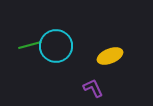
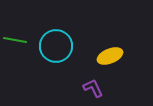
green line: moved 15 px left, 5 px up; rotated 25 degrees clockwise
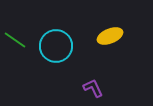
green line: rotated 25 degrees clockwise
yellow ellipse: moved 20 px up
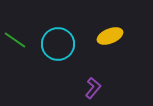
cyan circle: moved 2 px right, 2 px up
purple L-shape: rotated 65 degrees clockwise
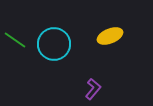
cyan circle: moved 4 px left
purple L-shape: moved 1 px down
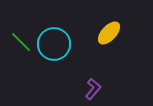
yellow ellipse: moved 1 px left, 3 px up; rotated 25 degrees counterclockwise
green line: moved 6 px right, 2 px down; rotated 10 degrees clockwise
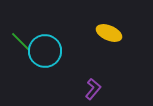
yellow ellipse: rotated 70 degrees clockwise
cyan circle: moved 9 px left, 7 px down
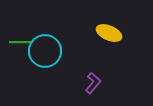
green line: rotated 45 degrees counterclockwise
purple L-shape: moved 6 px up
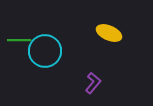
green line: moved 2 px left, 2 px up
